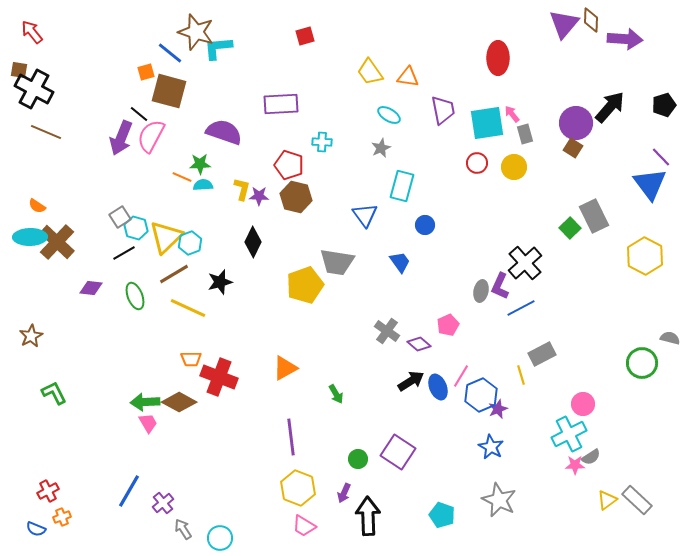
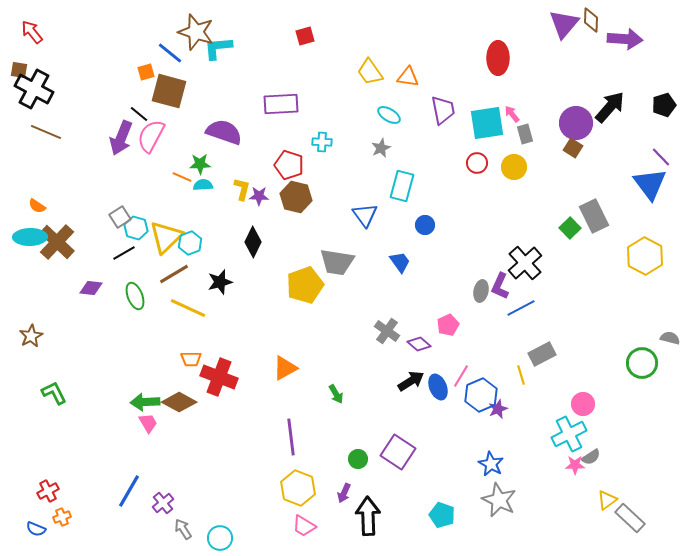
blue star at (491, 447): moved 17 px down
gray rectangle at (637, 500): moved 7 px left, 18 px down
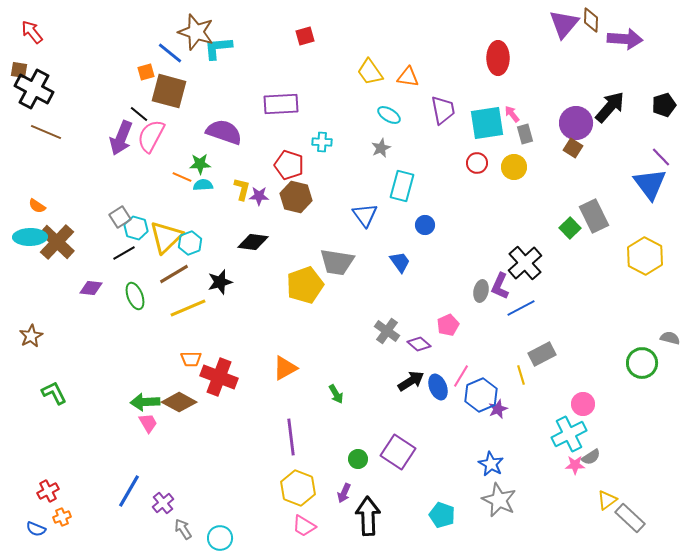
black diamond at (253, 242): rotated 72 degrees clockwise
yellow line at (188, 308): rotated 48 degrees counterclockwise
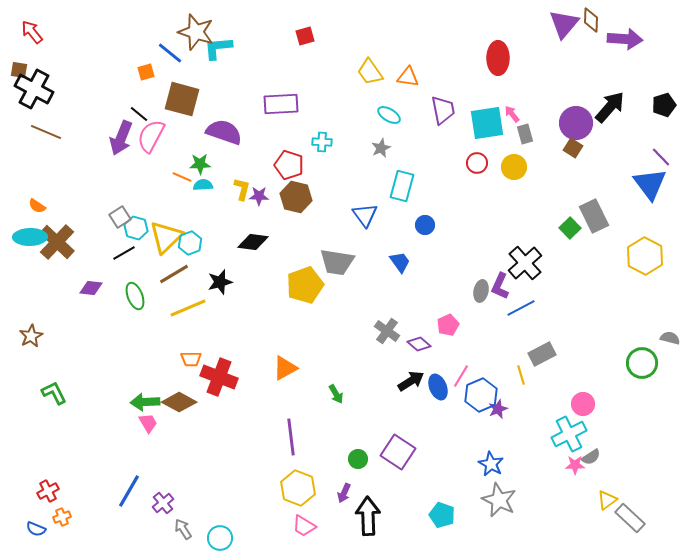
brown square at (169, 91): moved 13 px right, 8 px down
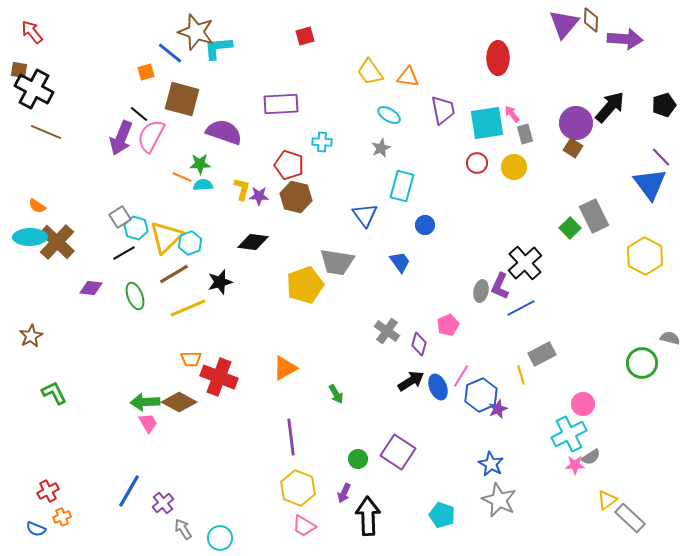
purple diamond at (419, 344): rotated 65 degrees clockwise
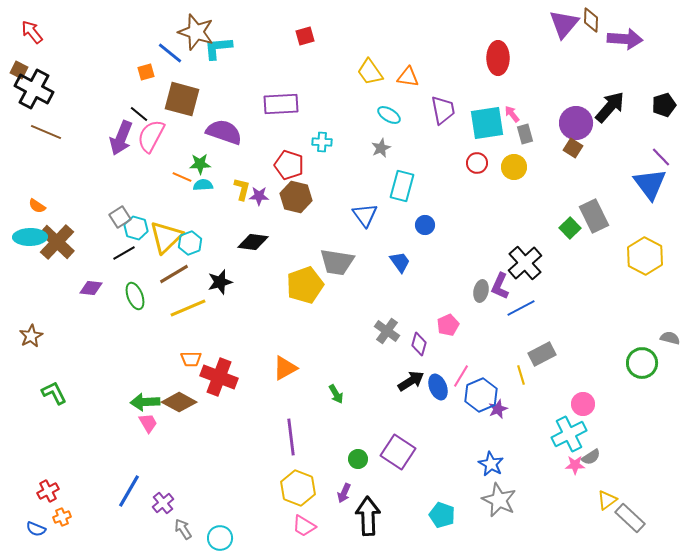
brown square at (19, 70): rotated 18 degrees clockwise
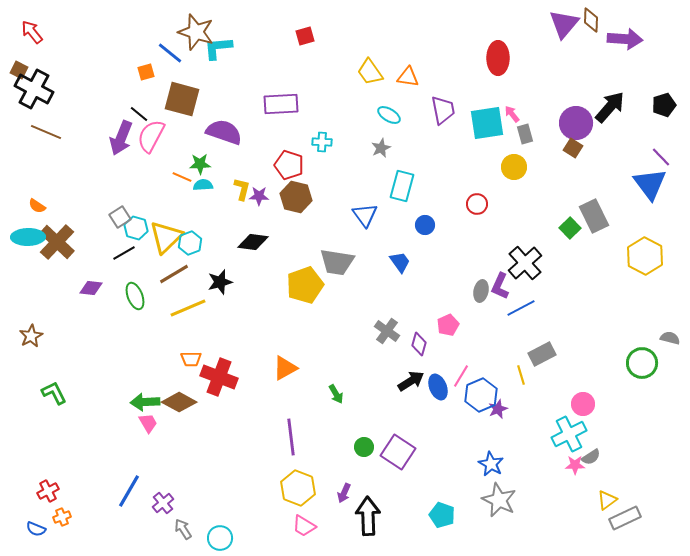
red circle at (477, 163): moved 41 px down
cyan ellipse at (30, 237): moved 2 px left
green circle at (358, 459): moved 6 px right, 12 px up
gray rectangle at (630, 518): moved 5 px left; rotated 68 degrees counterclockwise
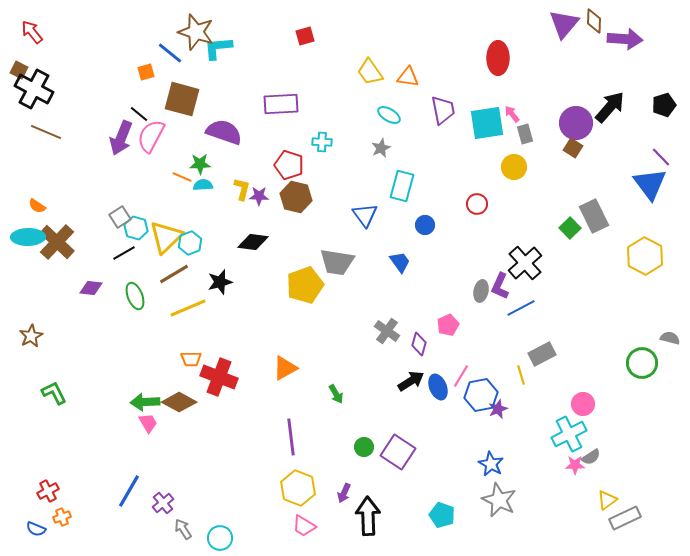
brown diamond at (591, 20): moved 3 px right, 1 px down
blue hexagon at (481, 395): rotated 12 degrees clockwise
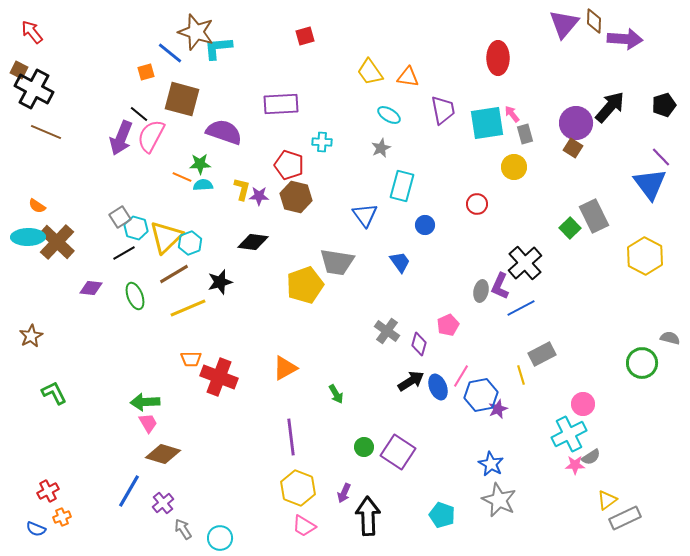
brown diamond at (179, 402): moved 16 px left, 52 px down; rotated 12 degrees counterclockwise
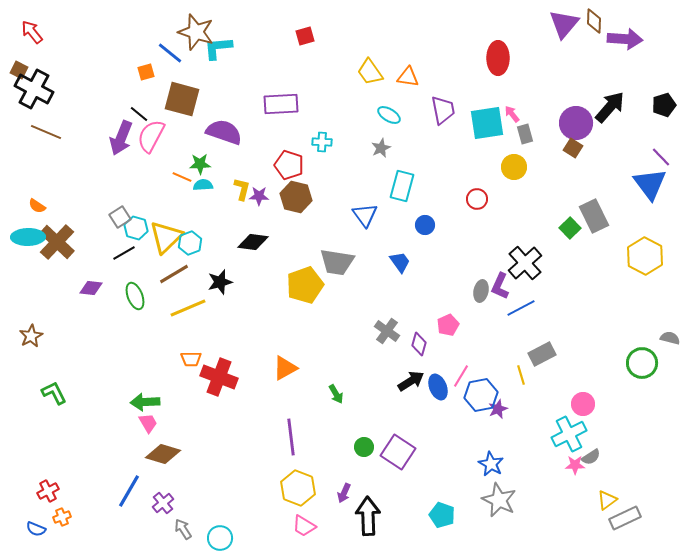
red circle at (477, 204): moved 5 px up
